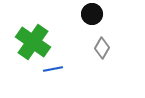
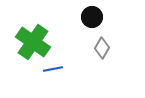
black circle: moved 3 px down
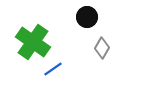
black circle: moved 5 px left
blue line: rotated 24 degrees counterclockwise
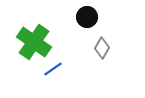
green cross: moved 1 px right
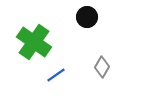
gray diamond: moved 19 px down
blue line: moved 3 px right, 6 px down
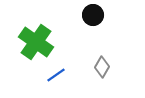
black circle: moved 6 px right, 2 px up
green cross: moved 2 px right
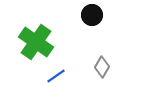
black circle: moved 1 px left
blue line: moved 1 px down
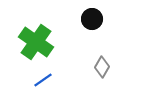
black circle: moved 4 px down
blue line: moved 13 px left, 4 px down
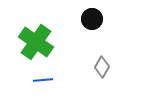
blue line: rotated 30 degrees clockwise
